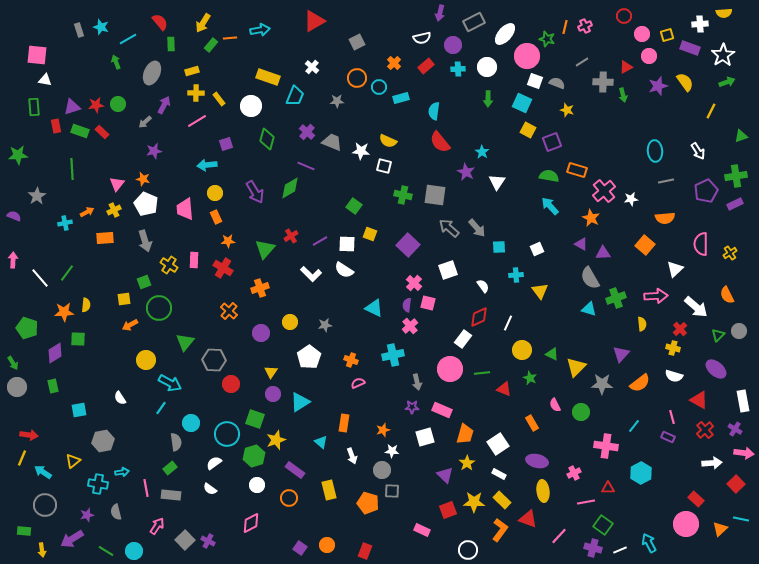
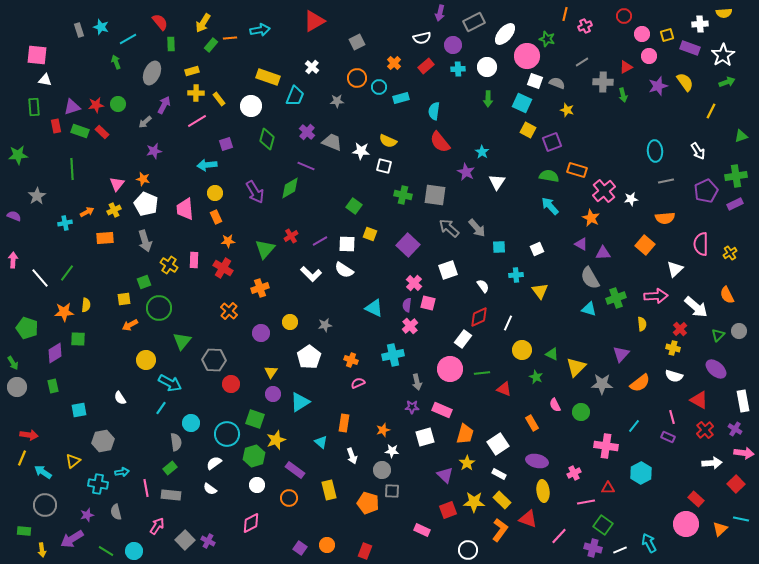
orange line at (565, 27): moved 13 px up
green triangle at (185, 342): moved 3 px left, 1 px up
green star at (530, 378): moved 6 px right, 1 px up
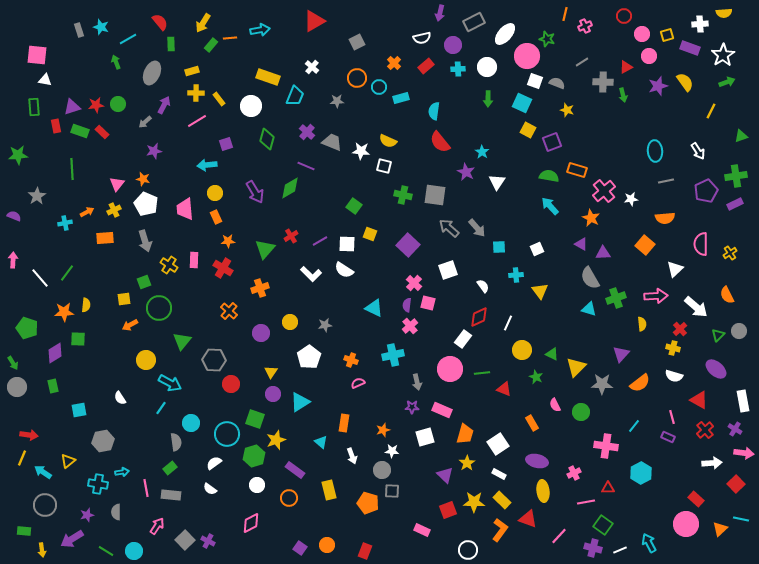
yellow triangle at (73, 461): moved 5 px left
gray semicircle at (116, 512): rotated 14 degrees clockwise
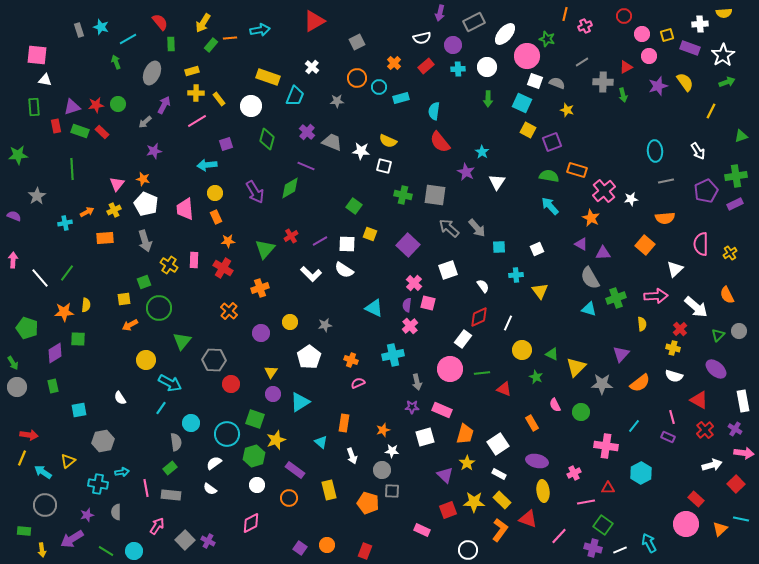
white arrow at (712, 463): moved 2 px down; rotated 12 degrees counterclockwise
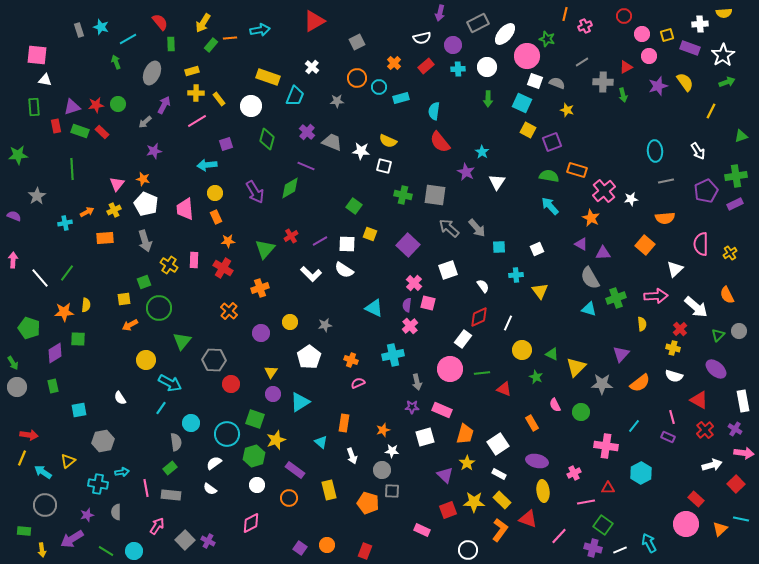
gray rectangle at (474, 22): moved 4 px right, 1 px down
green pentagon at (27, 328): moved 2 px right
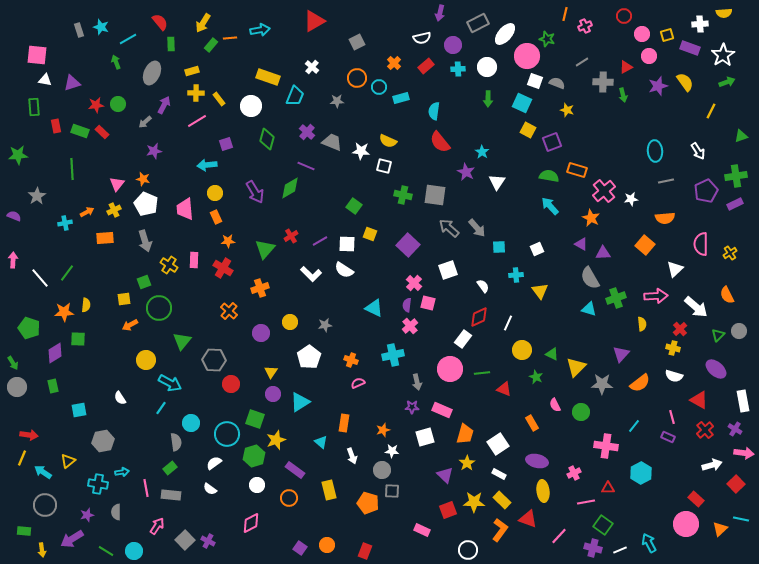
purple triangle at (72, 107): moved 24 px up
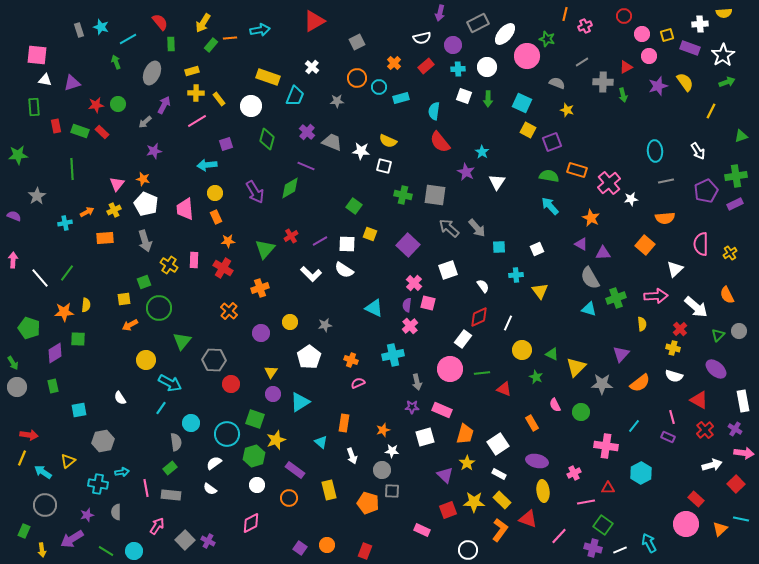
white square at (535, 81): moved 71 px left, 15 px down
pink cross at (604, 191): moved 5 px right, 8 px up
green rectangle at (24, 531): rotated 72 degrees counterclockwise
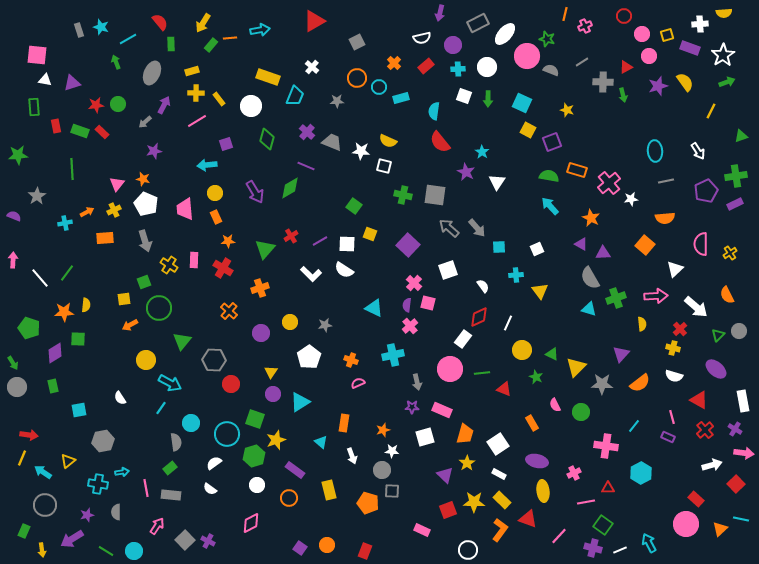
gray semicircle at (557, 83): moved 6 px left, 13 px up
